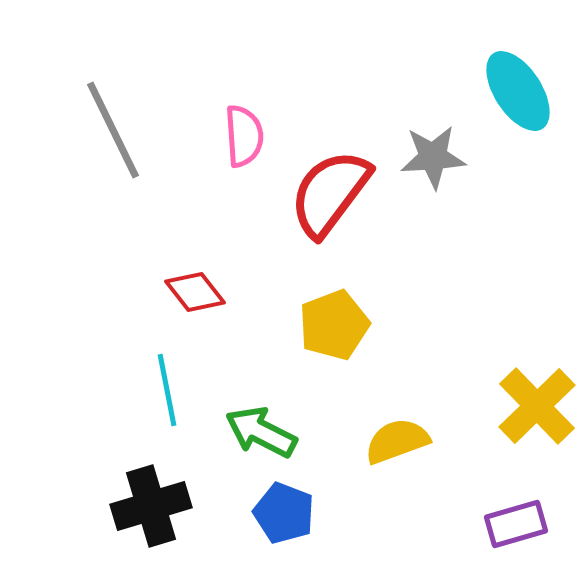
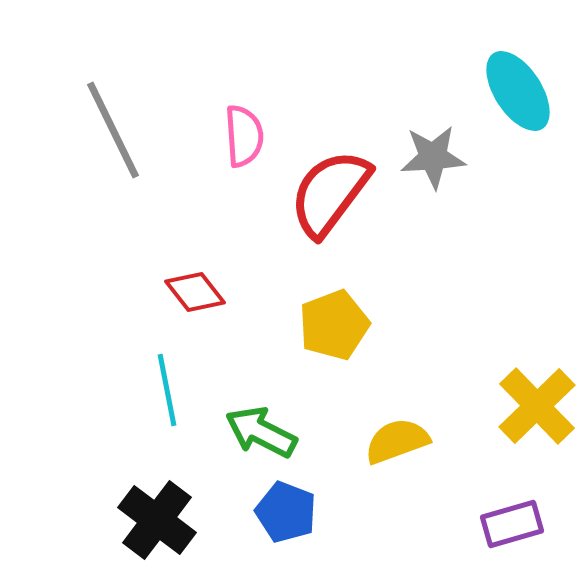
black cross: moved 6 px right, 14 px down; rotated 36 degrees counterclockwise
blue pentagon: moved 2 px right, 1 px up
purple rectangle: moved 4 px left
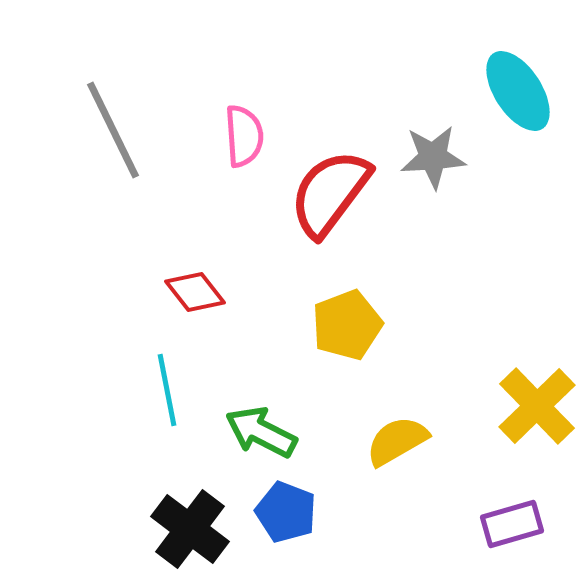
yellow pentagon: moved 13 px right
yellow semicircle: rotated 10 degrees counterclockwise
black cross: moved 33 px right, 9 px down
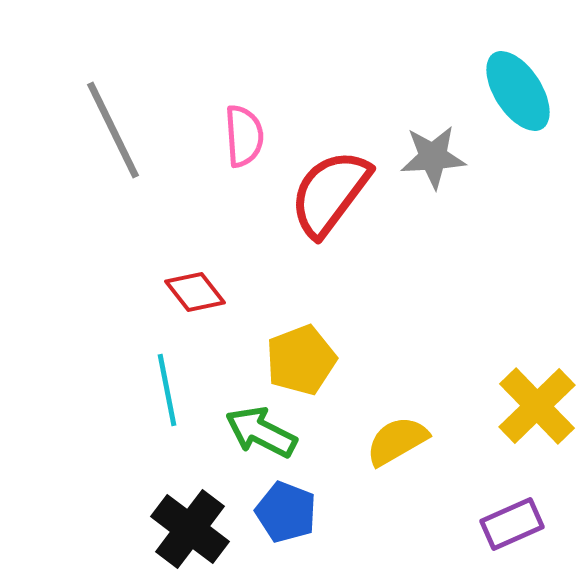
yellow pentagon: moved 46 px left, 35 px down
purple rectangle: rotated 8 degrees counterclockwise
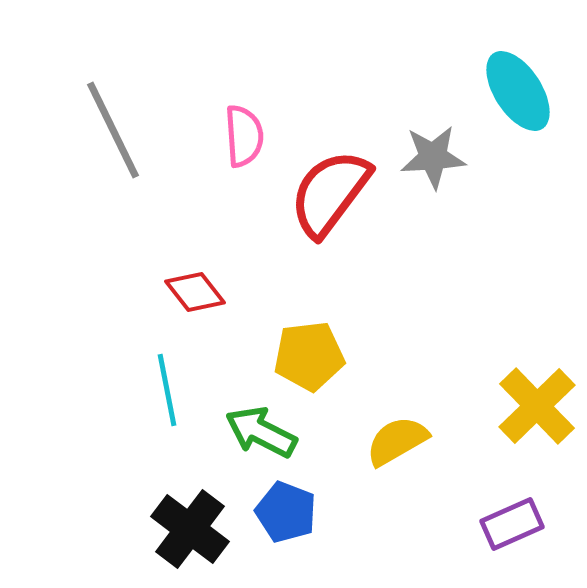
yellow pentagon: moved 8 px right, 4 px up; rotated 14 degrees clockwise
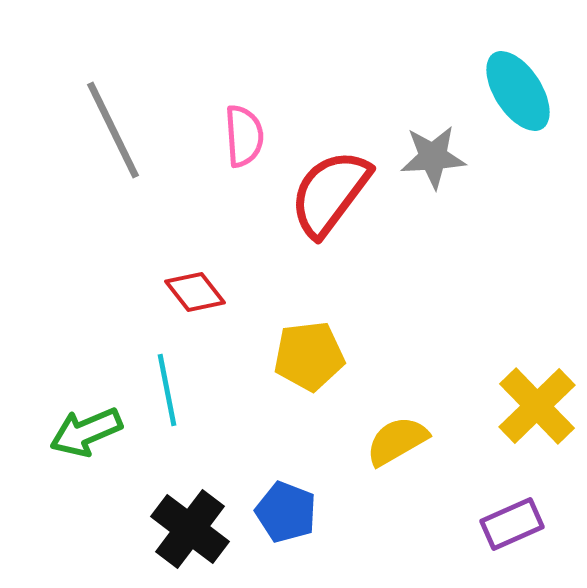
green arrow: moved 175 px left; rotated 50 degrees counterclockwise
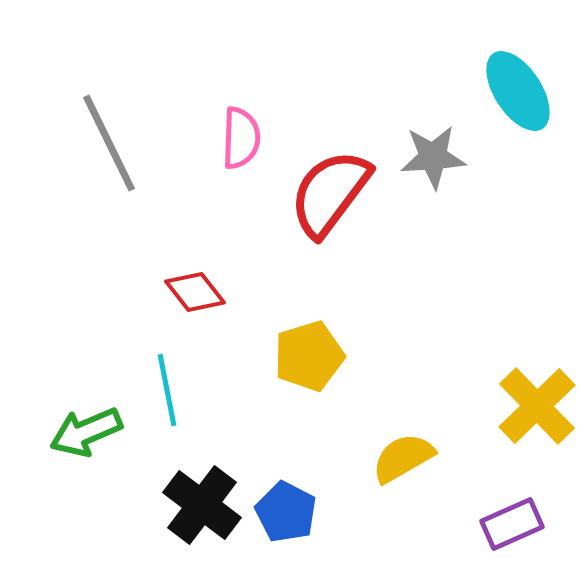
gray line: moved 4 px left, 13 px down
pink semicircle: moved 3 px left, 2 px down; rotated 6 degrees clockwise
yellow pentagon: rotated 10 degrees counterclockwise
yellow semicircle: moved 6 px right, 17 px down
blue pentagon: rotated 6 degrees clockwise
black cross: moved 12 px right, 24 px up
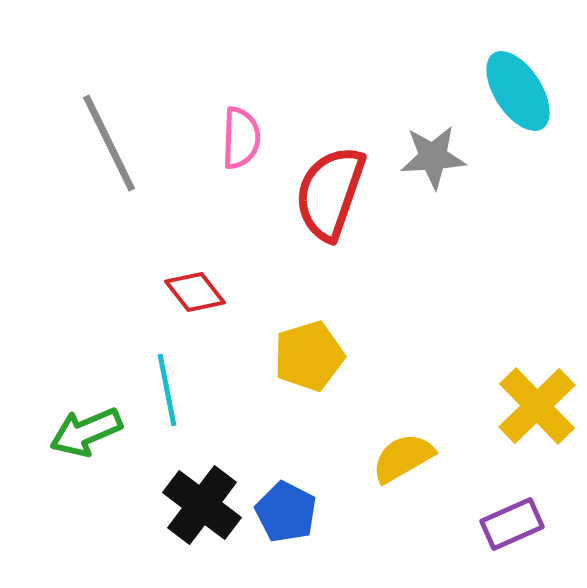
red semicircle: rotated 18 degrees counterclockwise
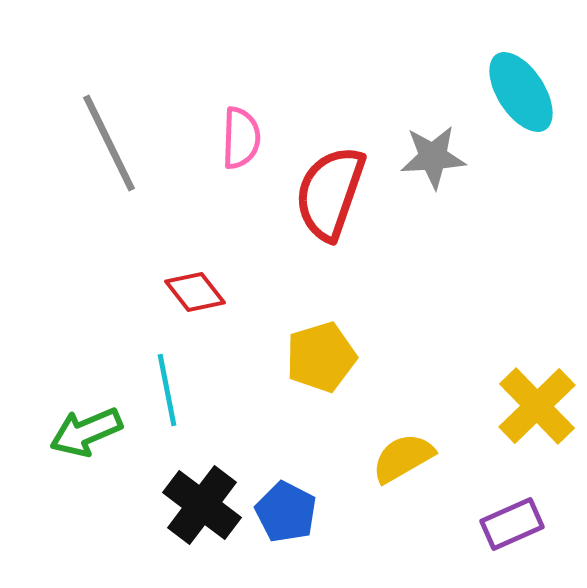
cyan ellipse: moved 3 px right, 1 px down
yellow pentagon: moved 12 px right, 1 px down
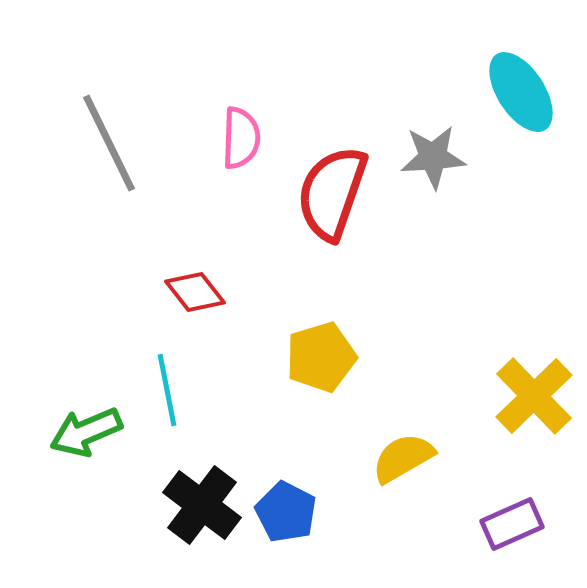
red semicircle: moved 2 px right
yellow cross: moved 3 px left, 10 px up
